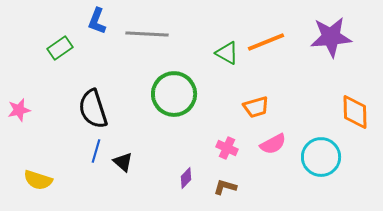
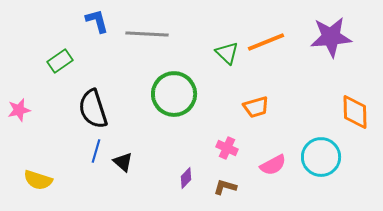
blue L-shape: rotated 144 degrees clockwise
green rectangle: moved 13 px down
green triangle: rotated 15 degrees clockwise
pink semicircle: moved 21 px down
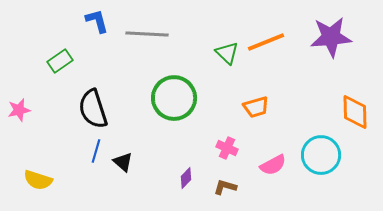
green circle: moved 4 px down
cyan circle: moved 2 px up
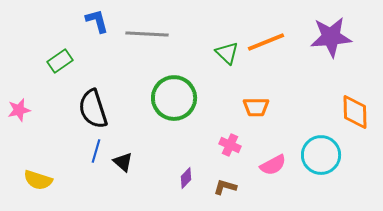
orange trapezoid: rotated 16 degrees clockwise
pink cross: moved 3 px right, 3 px up
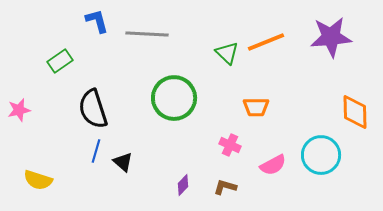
purple diamond: moved 3 px left, 7 px down
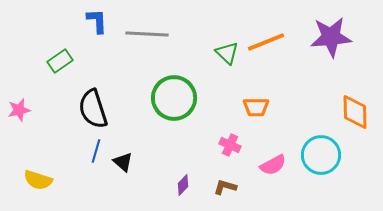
blue L-shape: rotated 12 degrees clockwise
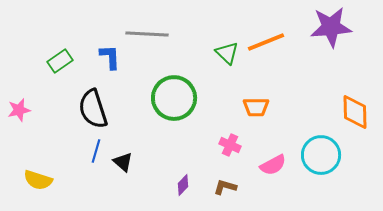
blue L-shape: moved 13 px right, 36 px down
purple star: moved 10 px up
